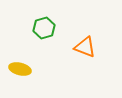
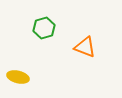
yellow ellipse: moved 2 px left, 8 px down
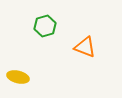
green hexagon: moved 1 px right, 2 px up
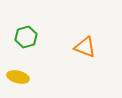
green hexagon: moved 19 px left, 11 px down
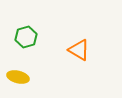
orange triangle: moved 6 px left, 3 px down; rotated 10 degrees clockwise
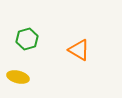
green hexagon: moved 1 px right, 2 px down
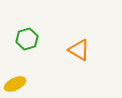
yellow ellipse: moved 3 px left, 7 px down; rotated 40 degrees counterclockwise
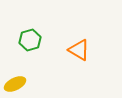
green hexagon: moved 3 px right, 1 px down
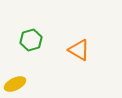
green hexagon: moved 1 px right
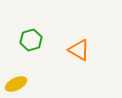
yellow ellipse: moved 1 px right
